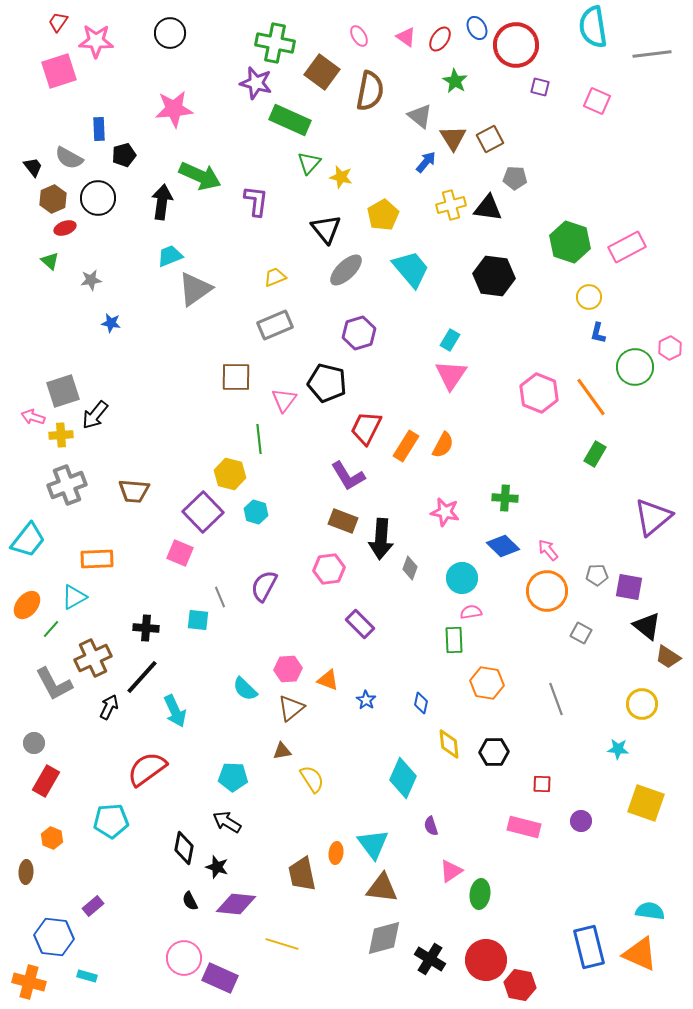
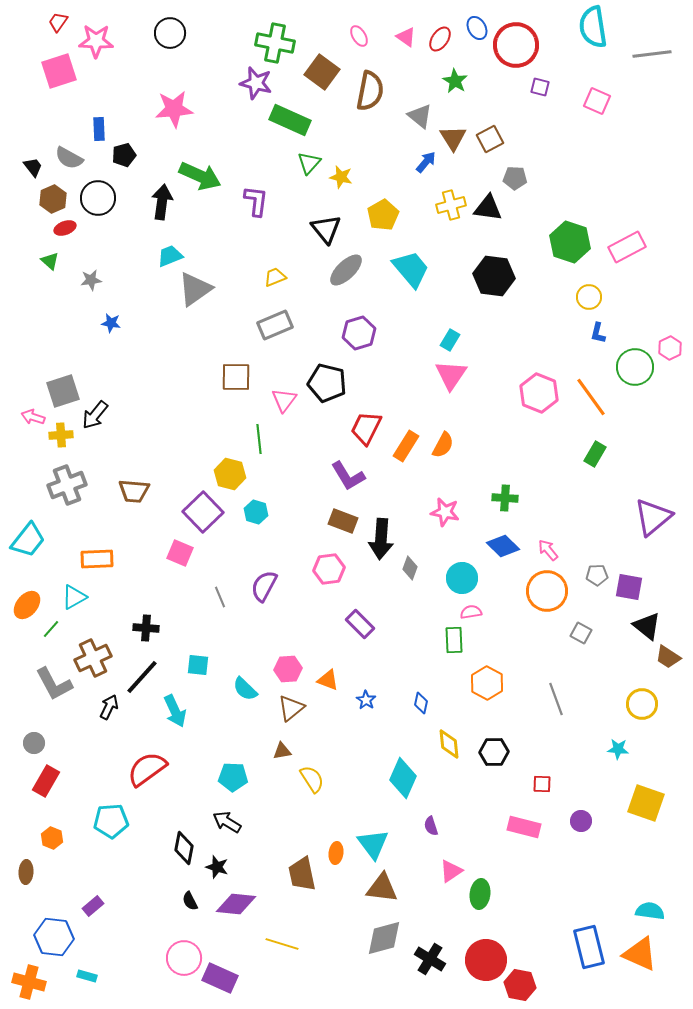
cyan square at (198, 620): moved 45 px down
orange hexagon at (487, 683): rotated 20 degrees clockwise
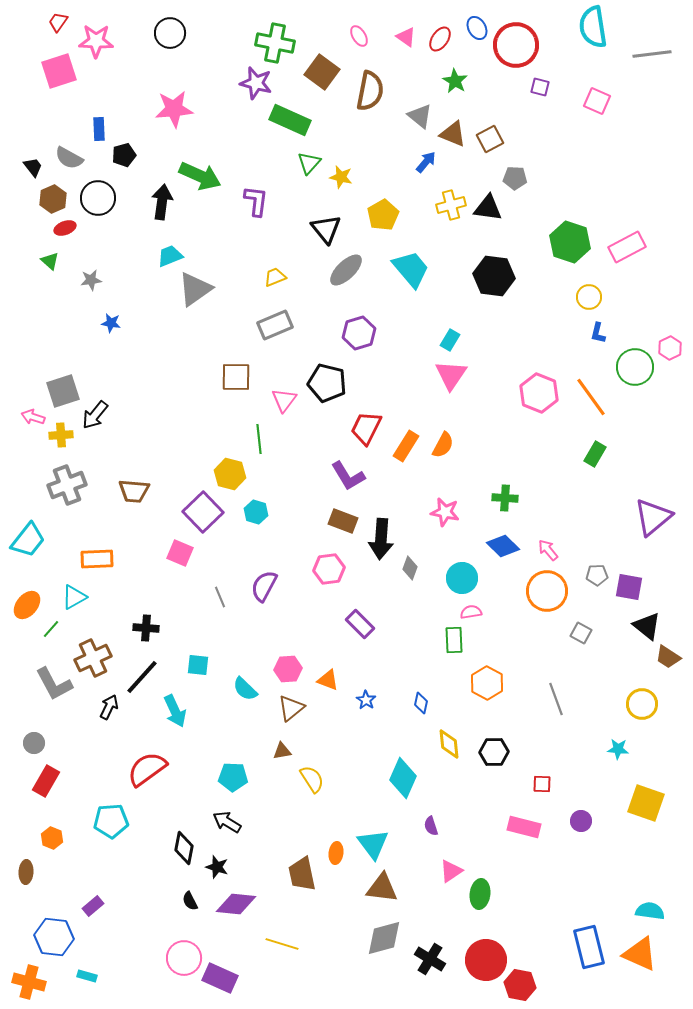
brown triangle at (453, 138): moved 4 px up; rotated 36 degrees counterclockwise
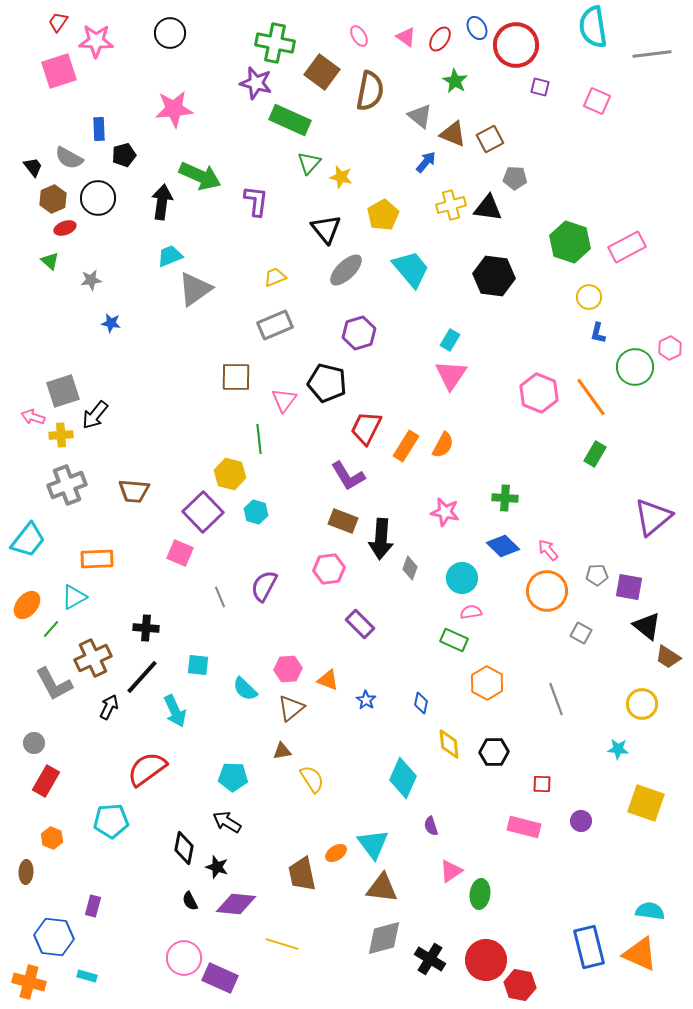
green rectangle at (454, 640): rotated 64 degrees counterclockwise
orange ellipse at (336, 853): rotated 50 degrees clockwise
purple rectangle at (93, 906): rotated 35 degrees counterclockwise
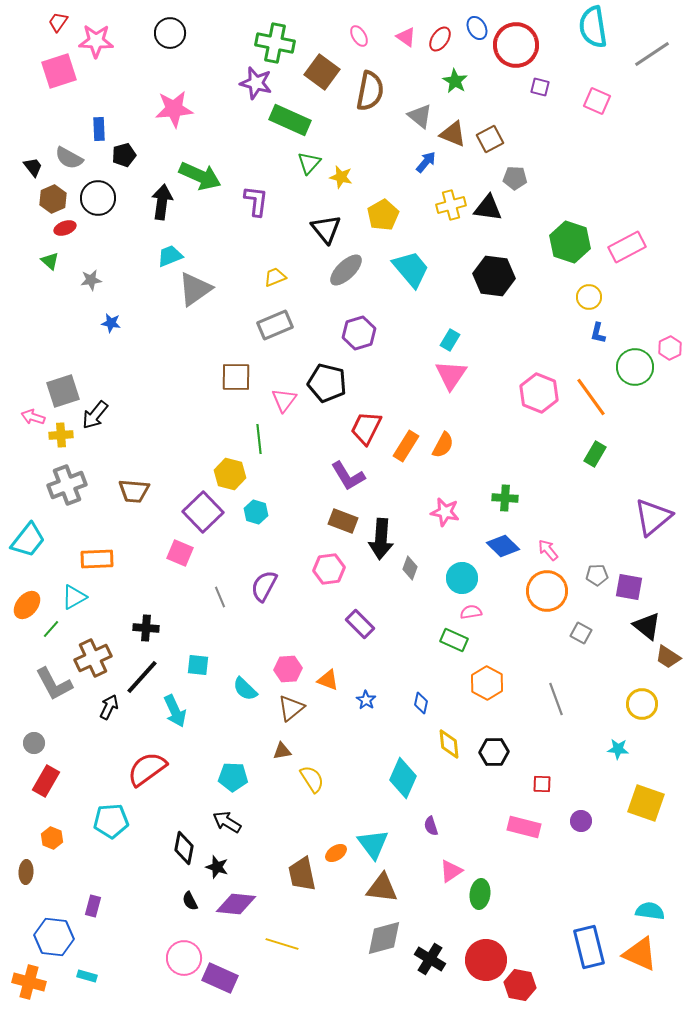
gray line at (652, 54): rotated 27 degrees counterclockwise
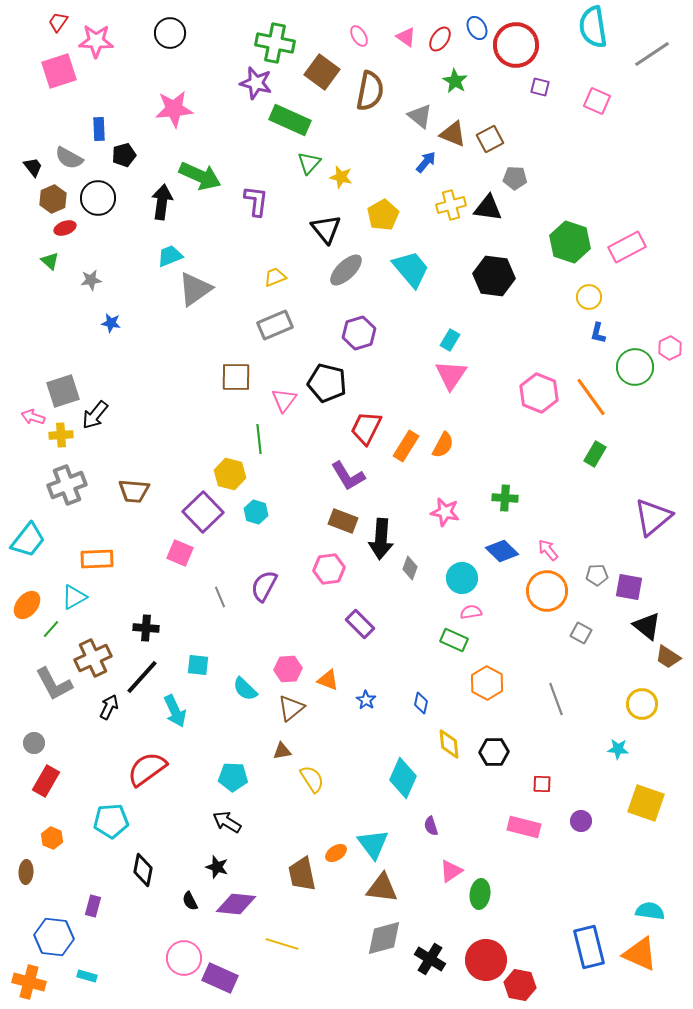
blue diamond at (503, 546): moved 1 px left, 5 px down
black diamond at (184, 848): moved 41 px left, 22 px down
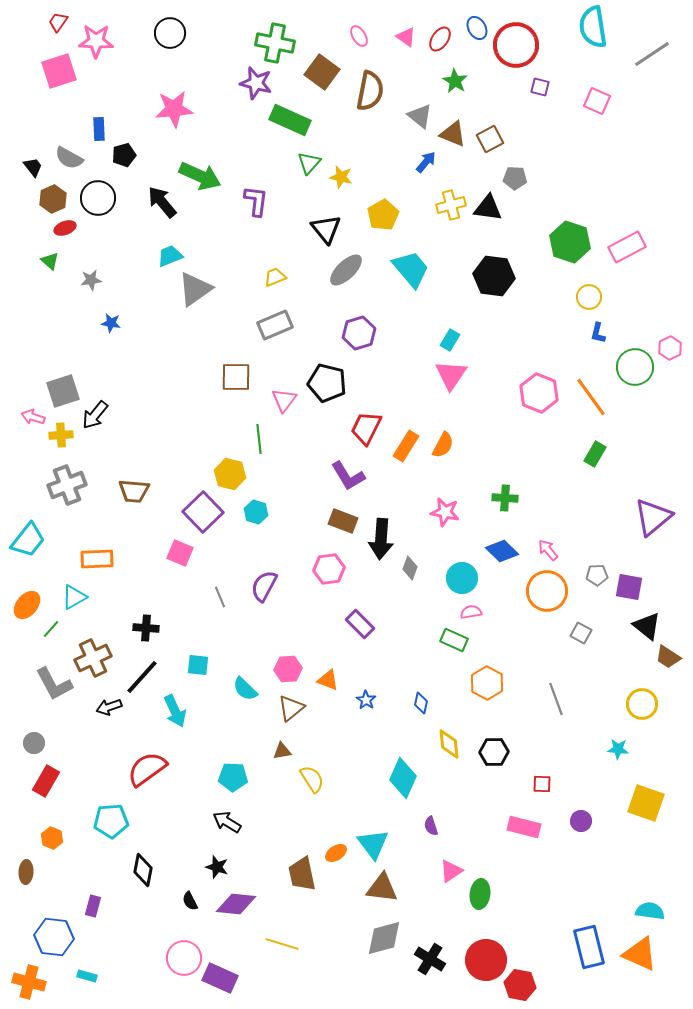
black arrow at (162, 202): rotated 48 degrees counterclockwise
black arrow at (109, 707): rotated 135 degrees counterclockwise
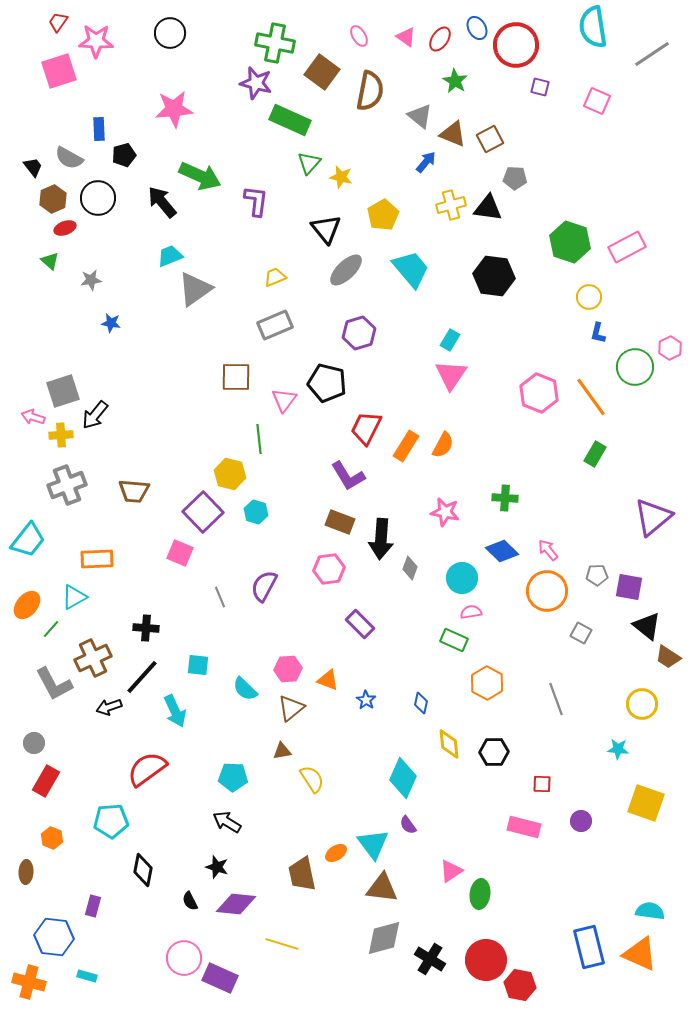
brown rectangle at (343, 521): moved 3 px left, 1 px down
purple semicircle at (431, 826): moved 23 px left, 1 px up; rotated 18 degrees counterclockwise
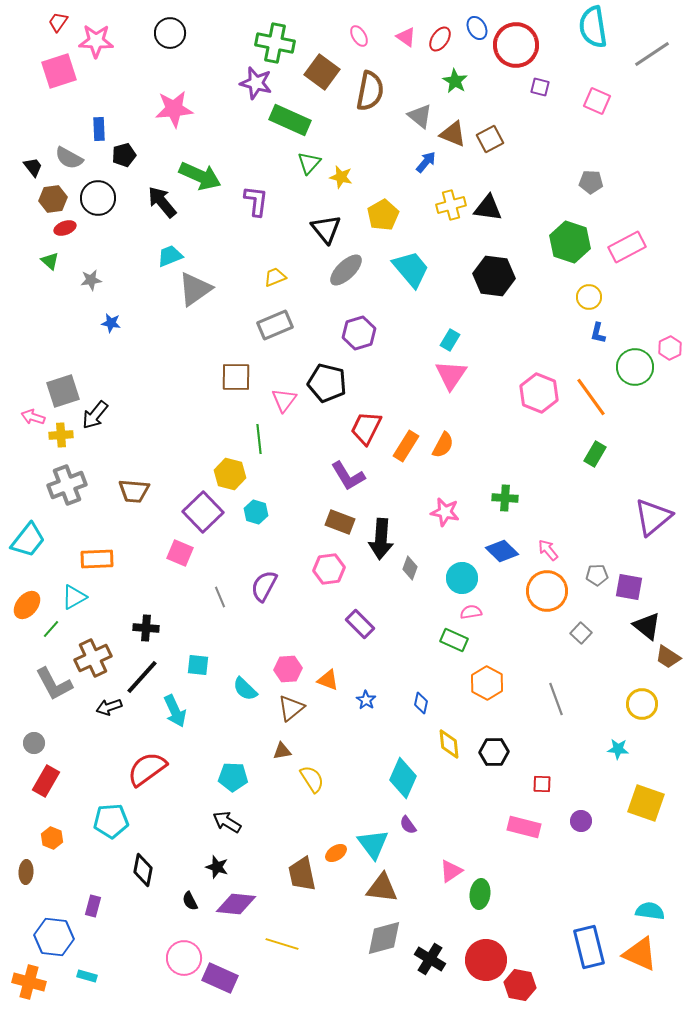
gray pentagon at (515, 178): moved 76 px right, 4 px down
brown hexagon at (53, 199): rotated 16 degrees clockwise
gray square at (581, 633): rotated 15 degrees clockwise
